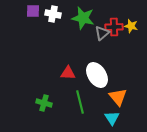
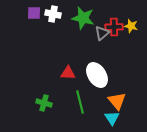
purple square: moved 1 px right, 2 px down
orange triangle: moved 1 px left, 4 px down
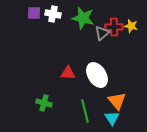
green line: moved 5 px right, 9 px down
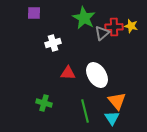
white cross: moved 29 px down; rotated 28 degrees counterclockwise
green star: moved 1 px right; rotated 15 degrees clockwise
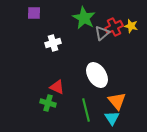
red cross: rotated 24 degrees counterclockwise
red triangle: moved 11 px left, 14 px down; rotated 21 degrees clockwise
green cross: moved 4 px right
green line: moved 1 px right, 1 px up
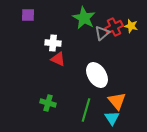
purple square: moved 6 px left, 2 px down
white cross: rotated 21 degrees clockwise
red triangle: moved 1 px right, 28 px up
green line: rotated 30 degrees clockwise
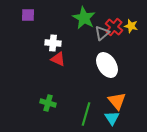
red cross: rotated 24 degrees counterclockwise
white ellipse: moved 10 px right, 10 px up
green line: moved 4 px down
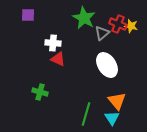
red cross: moved 4 px right, 3 px up; rotated 18 degrees counterclockwise
green cross: moved 8 px left, 11 px up
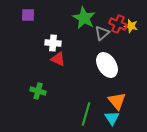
green cross: moved 2 px left, 1 px up
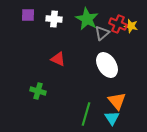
green star: moved 3 px right, 1 px down
white cross: moved 1 px right, 24 px up
